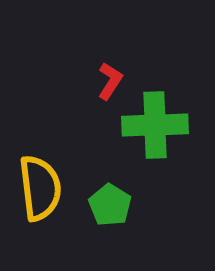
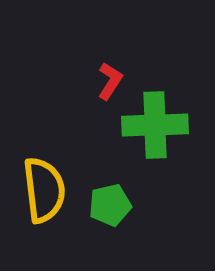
yellow semicircle: moved 4 px right, 2 px down
green pentagon: rotated 27 degrees clockwise
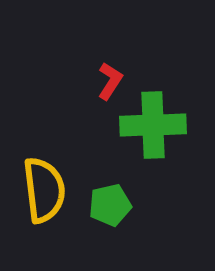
green cross: moved 2 px left
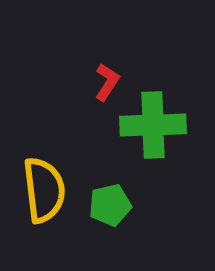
red L-shape: moved 3 px left, 1 px down
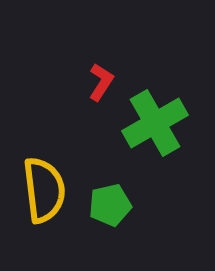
red L-shape: moved 6 px left
green cross: moved 2 px right, 2 px up; rotated 28 degrees counterclockwise
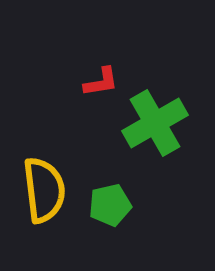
red L-shape: rotated 48 degrees clockwise
